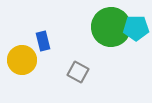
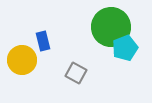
cyan pentagon: moved 11 px left, 20 px down; rotated 20 degrees counterclockwise
gray square: moved 2 px left, 1 px down
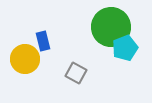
yellow circle: moved 3 px right, 1 px up
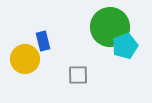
green circle: moved 1 px left
cyan pentagon: moved 2 px up
gray square: moved 2 px right, 2 px down; rotated 30 degrees counterclockwise
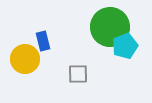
gray square: moved 1 px up
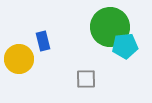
cyan pentagon: rotated 15 degrees clockwise
yellow circle: moved 6 px left
gray square: moved 8 px right, 5 px down
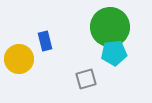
blue rectangle: moved 2 px right
cyan pentagon: moved 11 px left, 7 px down
gray square: rotated 15 degrees counterclockwise
